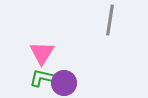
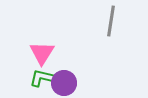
gray line: moved 1 px right, 1 px down
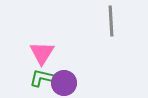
gray line: rotated 12 degrees counterclockwise
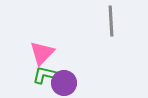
pink triangle: rotated 12 degrees clockwise
green L-shape: moved 3 px right, 3 px up
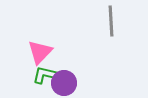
pink triangle: moved 2 px left, 1 px up
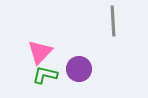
gray line: moved 2 px right
purple circle: moved 15 px right, 14 px up
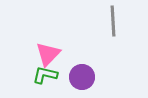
pink triangle: moved 8 px right, 2 px down
purple circle: moved 3 px right, 8 px down
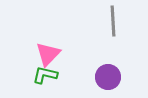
purple circle: moved 26 px right
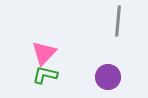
gray line: moved 5 px right; rotated 8 degrees clockwise
pink triangle: moved 4 px left, 1 px up
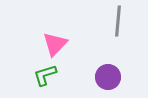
pink triangle: moved 11 px right, 9 px up
green L-shape: rotated 30 degrees counterclockwise
